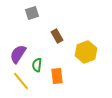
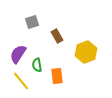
gray square: moved 9 px down
green semicircle: rotated 16 degrees counterclockwise
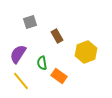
gray square: moved 2 px left
green semicircle: moved 5 px right, 2 px up
orange rectangle: moved 2 px right; rotated 49 degrees counterclockwise
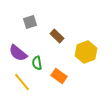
brown rectangle: rotated 16 degrees counterclockwise
purple semicircle: moved 1 px up; rotated 84 degrees counterclockwise
green semicircle: moved 5 px left
yellow line: moved 1 px right, 1 px down
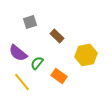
yellow hexagon: moved 3 px down; rotated 10 degrees clockwise
green semicircle: rotated 48 degrees clockwise
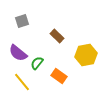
gray square: moved 8 px left, 1 px up
